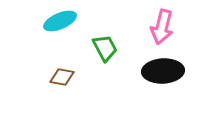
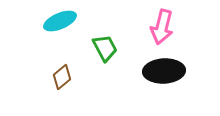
black ellipse: moved 1 px right
brown diamond: rotated 50 degrees counterclockwise
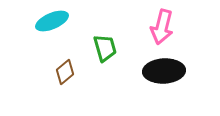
cyan ellipse: moved 8 px left
green trapezoid: rotated 12 degrees clockwise
brown diamond: moved 3 px right, 5 px up
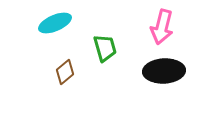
cyan ellipse: moved 3 px right, 2 px down
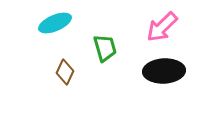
pink arrow: rotated 32 degrees clockwise
brown diamond: rotated 25 degrees counterclockwise
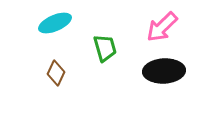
brown diamond: moved 9 px left, 1 px down
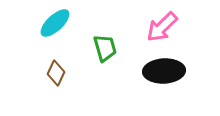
cyan ellipse: rotated 20 degrees counterclockwise
